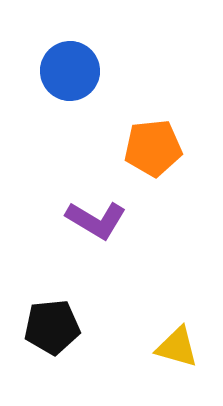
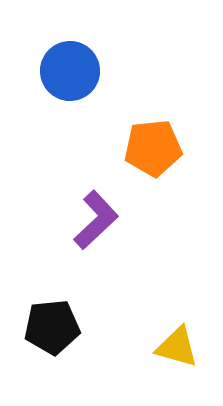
purple L-shape: rotated 74 degrees counterclockwise
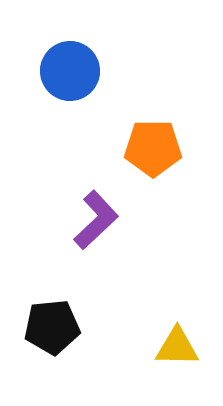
orange pentagon: rotated 6 degrees clockwise
yellow triangle: rotated 15 degrees counterclockwise
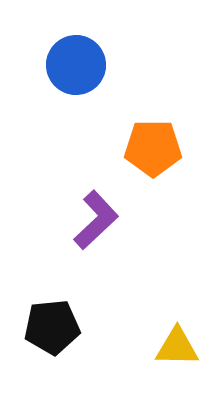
blue circle: moved 6 px right, 6 px up
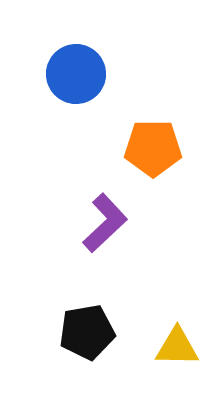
blue circle: moved 9 px down
purple L-shape: moved 9 px right, 3 px down
black pentagon: moved 35 px right, 5 px down; rotated 4 degrees counterclockwise
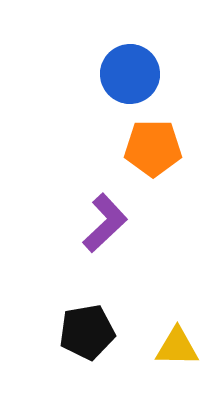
blue circle: moved 54 px right
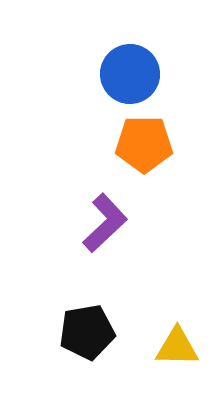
orange pentagon: moved 9 px left, 4 px up
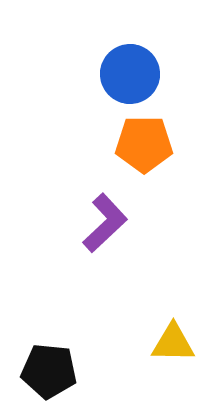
black pentagon: moved 38 px left, 39 px down; rotated 16 degrees clockwise
yellow triangle: moved 4 px left, 4 px up
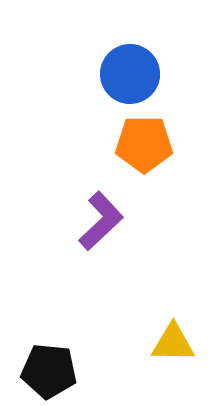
purple L-shape: moved 4 px left, 2 px up
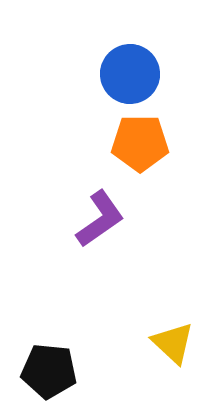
orange pentagon: moved 4 px left, 1 px up
purple L-shape: moved 1 px left, 2 px up; rotated 8 degrees clockwise
yellow triangle: rotated 42 degrees clockwise
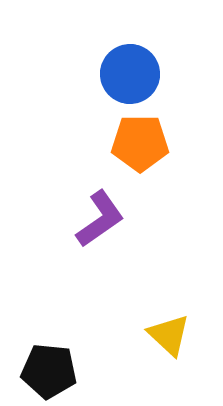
yellow triangle: moved 4 px left, 8 px up
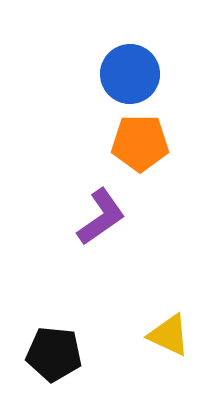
purple L-shape: moved 1 px right, 2 px up
yellow triangle: rotated 18 degrees counterclockwise
black pentagon: moved 5 px right, 17 px up
